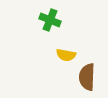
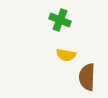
green cross: moved 10 px right
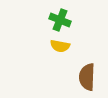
yellow semicircle: moved 6 px left, 9 px up
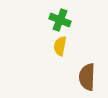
yellow semicircle: rotated 90 degrees clockwise
